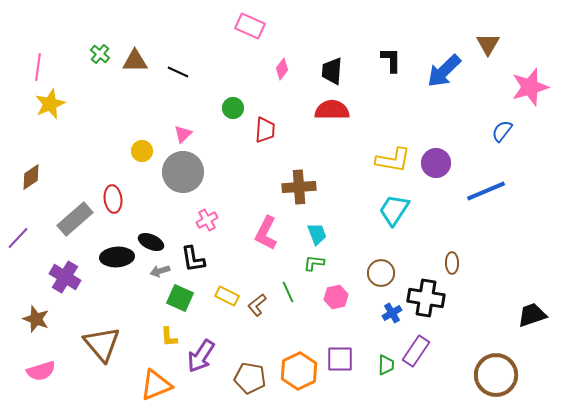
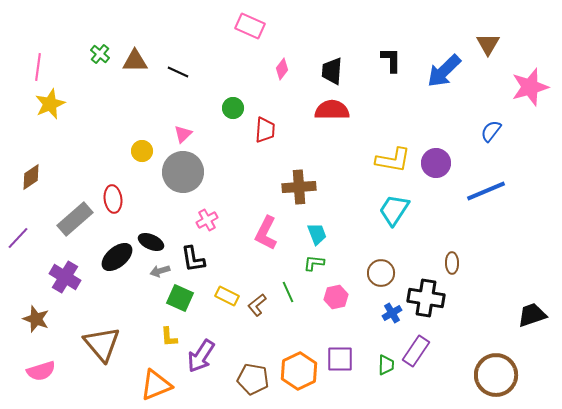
blue semicircle at (502, 131): moved 11 px left
black ellipse at (117, 257): rotated 36 degrees counterclockwise
brown pentagon at (250, 378): moved 3 px right, 1 px down
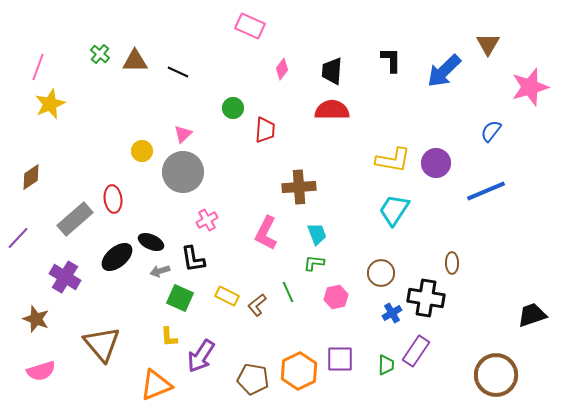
pink line at (38, 67): rotated 12 degrees clockwise
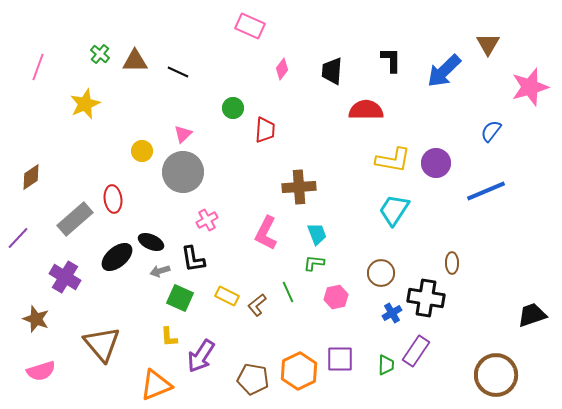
yellow star at (50, 104): moved 35 px right
red semicircle at (332, 110): moved 34 px right
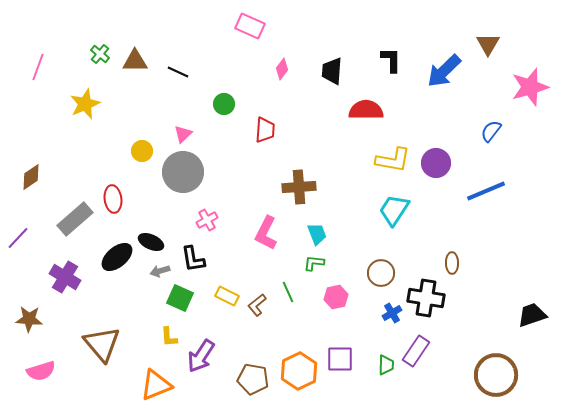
green circle at (233, 108): moved 9 px left, 4 px up
brown star at (36, 319): moved 7 px left; rotated 16 degrees counterclockwise
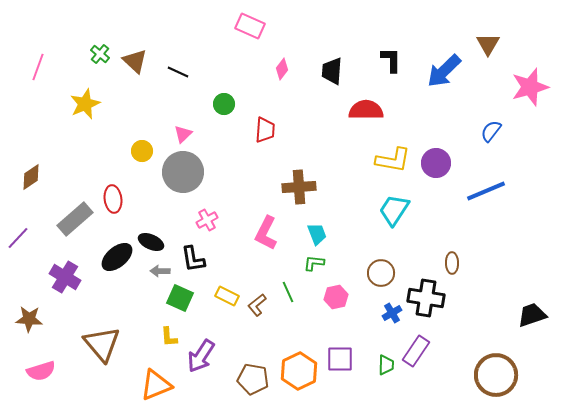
brown triangle at (135, 61): rotated 44 degrees clockwise
gray arrow at (160, 271): rotated 18 degrees clockwise
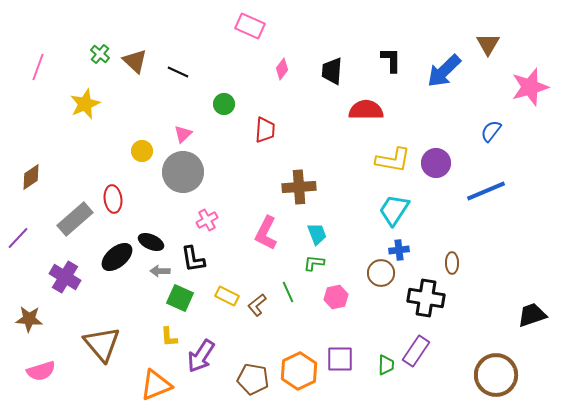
blue cross at (392, 313): moved 7 px right, 63 px up; rotated 24 degrees clockwise
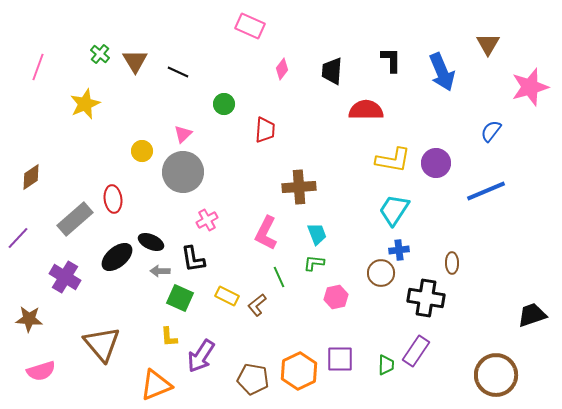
brown triangle at (135, 61): rotated 16 degrees clockwise
blue arrow at (444, 71): moved 2 px left, 1 px down; rotated 69 degrees counterclockwise
green line at (288, 292): moved 9 px left, 15 px up
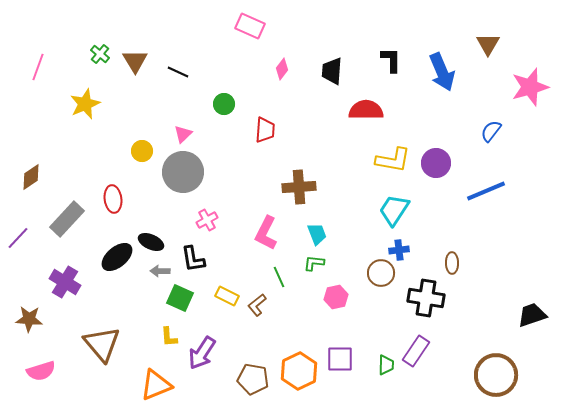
gray rectangle at (75, 219): moved 8 px left; rotated 6 degrees counterclockwise
purple cross at (65, 277): moved 5 px down
purple arrow at (201, 356): moved 1 px right, 3 px up
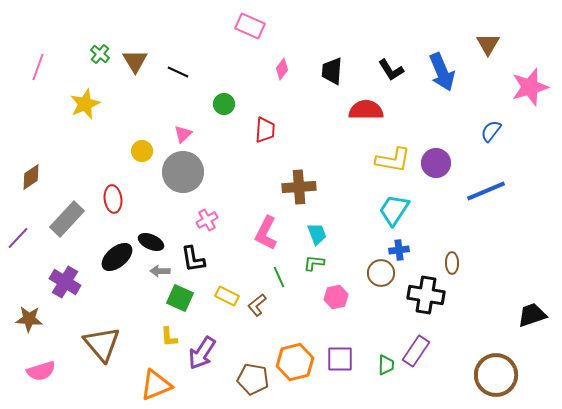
black L-shape at (391, 60): moved 10 px down; rotated 148 degrees clockwise
black cross at (426, 298): moved 3 px up
orange hexagon at (299, 371): moved 4 px left, 9 px up; rotated 12 degrees clockwise
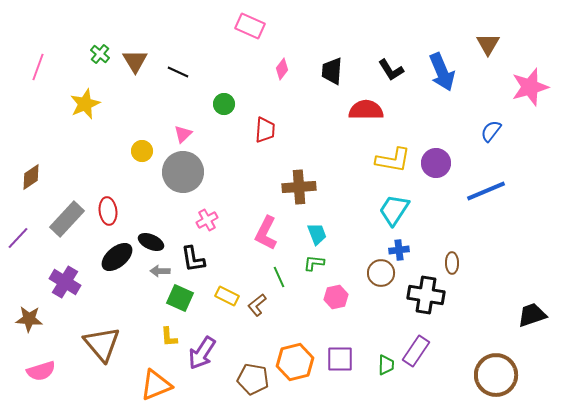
red ellipse at (113, 199): moved 5 px left, 12 px down
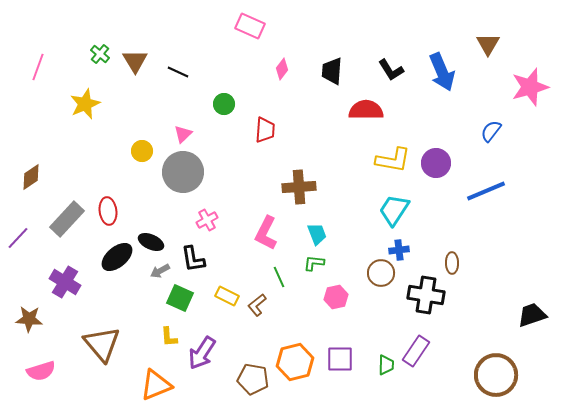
gray arrow at (160, 271): rotated 30 degrees counterclockwise
